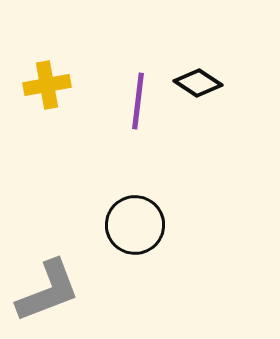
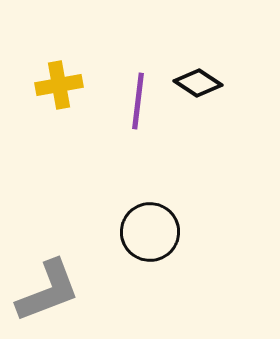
yellow cross: moved 12 px right
black circle: moved 15 px right, 7 px down
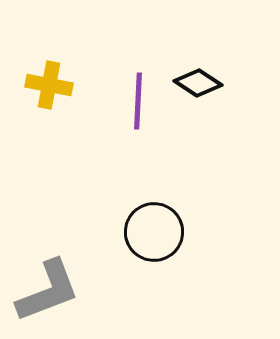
yellow cross: moved 10 px left; rotated 21 degrees clockwise
purple line: rotated 4 degrees counterclockwise
black circle: moved 4 px right
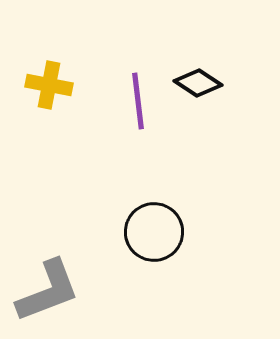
purple line: rotated 10 degrees counterclockwise
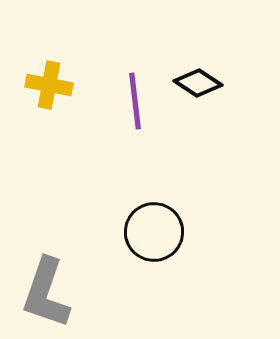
purple line: moved 3 px left
gray L-shape: moved 2 px left, 2 px down; rotated 130 degrees clockwise
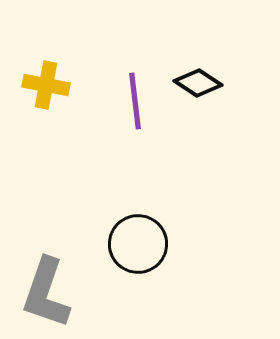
yellow cross: moved 3 px left
black circle: moved 16 px left, 12 px down
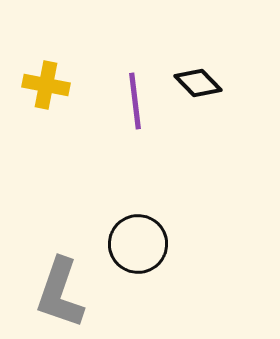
black diamond: rotated 12 degrees clockwise
gray L-shape: moved 14 px right
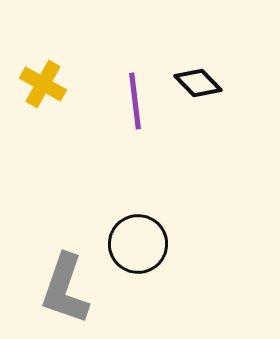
yellow cross: moved 3 px left, 1 px up; rotated 18 degrees clockwise
gray L-shape: moved 5 px right, 4 px up
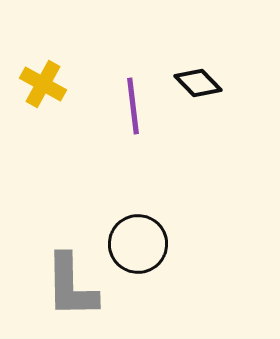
purple line: moved 2 px left, 5 px down
gray L-shape: moved 6 px right, 3 px up; rotated 20 degrees counterclockwise
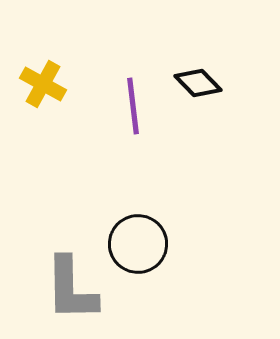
gray L-shape: moved 3 px down
